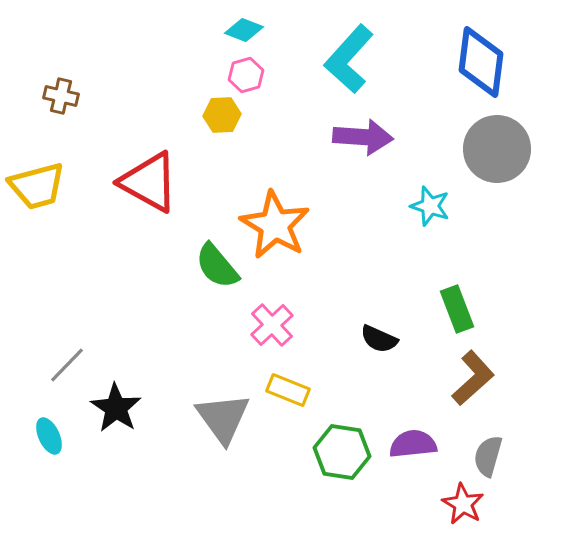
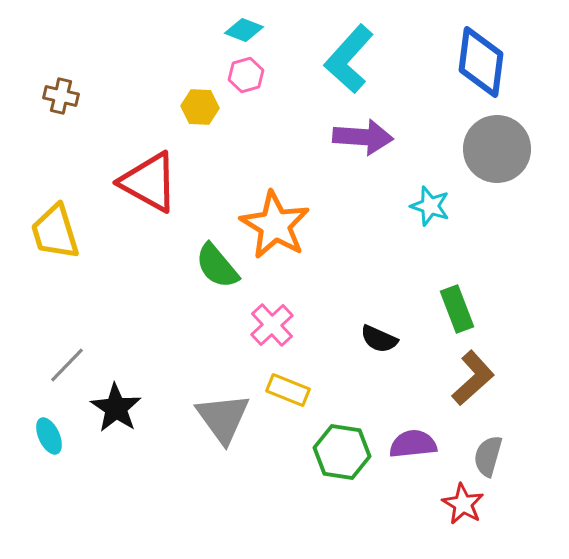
yellow hexagon: moved 22 px left, 8 px up; rotated 6 degrees clockwise
yellow trapezoid: moved 18 px right, 46 px down; rotated 88 degrees clockwise
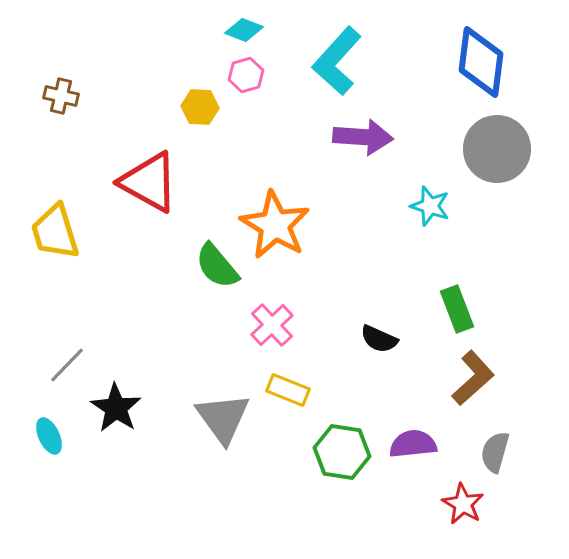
cyan L-shape: moved 12 px left, 2 px down
gray semicircle: moved 7 px right, 4 px up
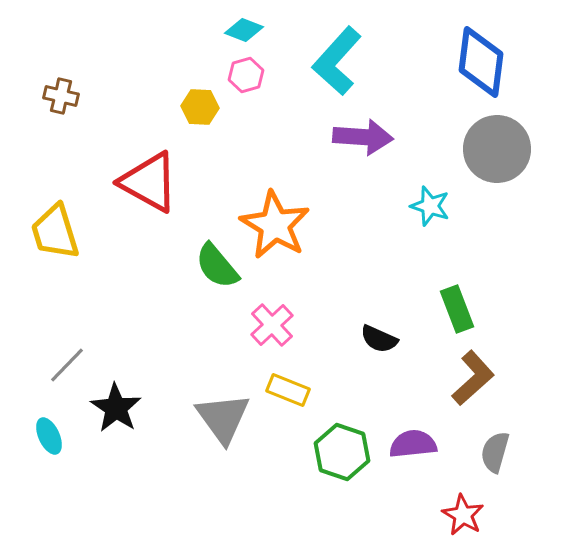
green hexagon: rotated 10 degrees clockwise
red star: moved 11 px down
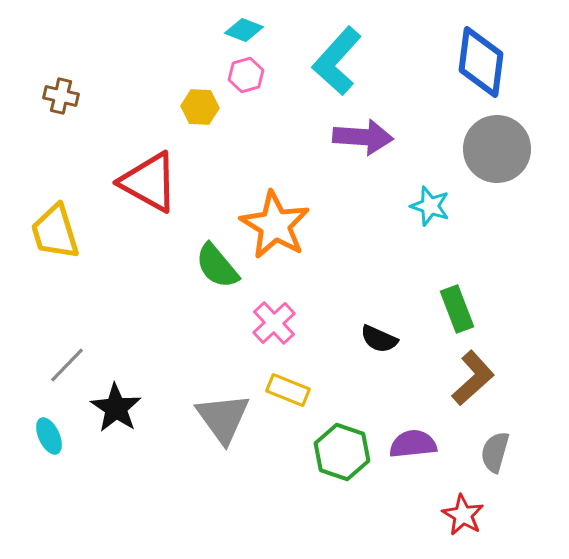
pink cross: moved 2 px right, 2 px up
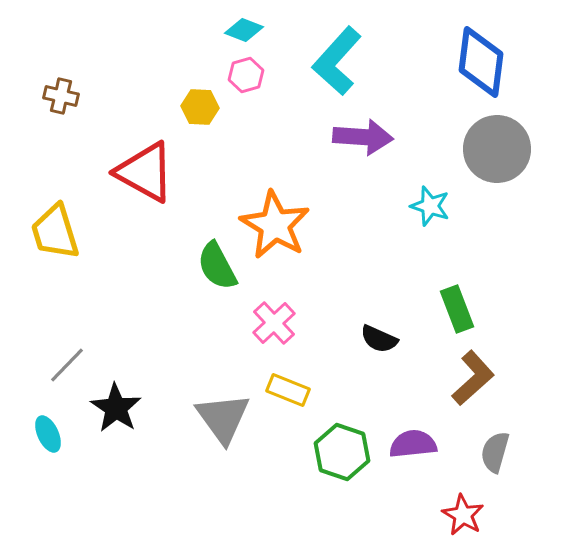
red triangle: moved 4 px left, 10 px up
green semicircle: rotated 12 degrees clockwise
cyan ellipse: moved 1 px left, 2 px up
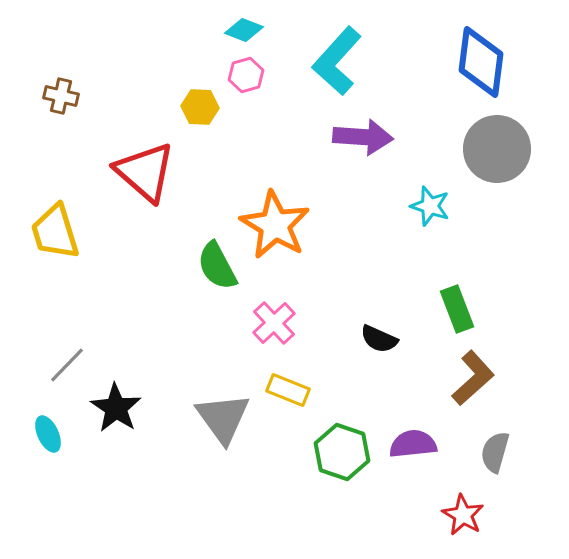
red triangle: rotated 12 degrees clockwise
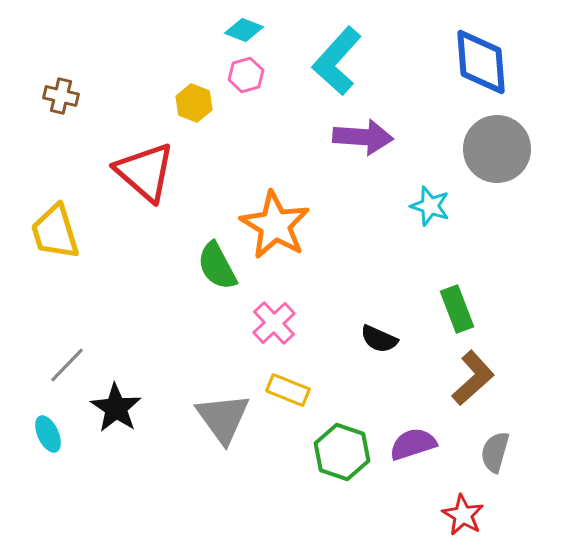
blue diamond: rotated 12 degrees counterclockwise
yellow hexagon: moved 6 px left, 4 px up; rotated 18 degrees clockwise
purple semicircle: rotated 12 degrees counterclockwise
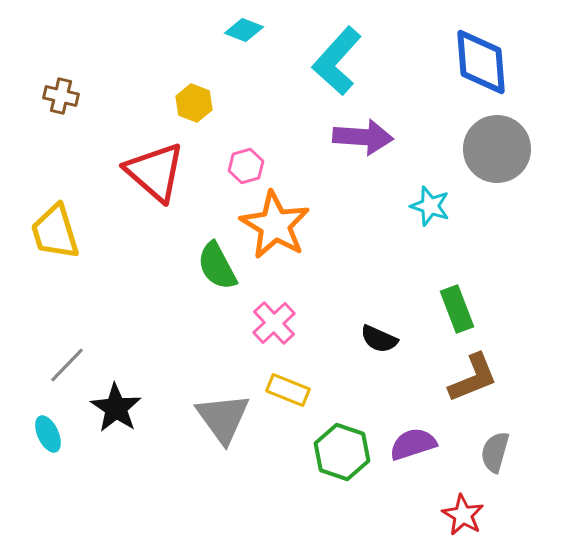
pink hexagon: moved 91 px down
red triangle: moved 10 px right
brown L-shape: rotated 20 degrees clockwise
